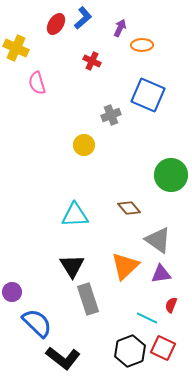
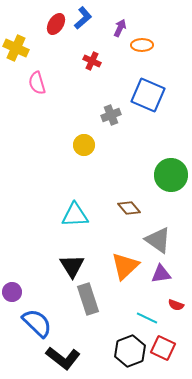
red semicircle: moved 5 px right; rotated 91 degrees counterclockwise
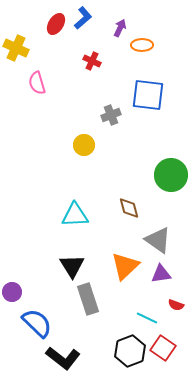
blue square: rotated 16 degrees counterclockwise
brown diamond: rotated 25 degrees clockwise
red square: rotated 10 degrees clockwise
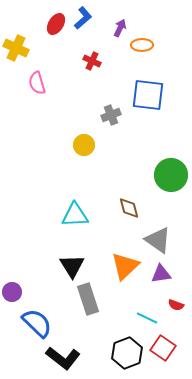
black hexagon: moved 3 px left, 2 px down
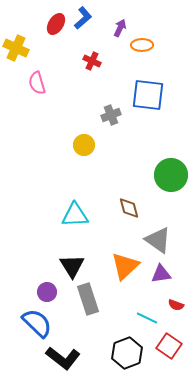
purple circle: moved 35 px right
red square: moved 6 px right, 2 px up
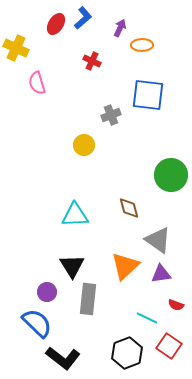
gray rectangle: rotated 24 degrees clockwise
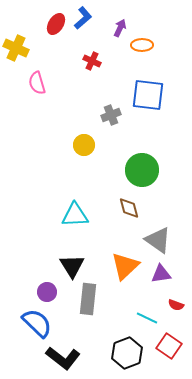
green circle: moved 29 px left, 5 px up
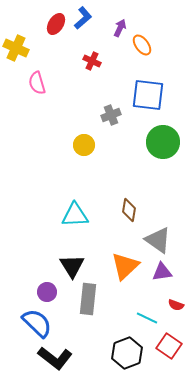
orange ellipse: rotated 55 degrees clockwise
green circle: moved 21 px right, 28 px up
brown diamond: moved 2 px down; rotated 25 degrees clockwise
purple triangle: moved 1 px right, 2 px up
black L-shape: moved 8 px left
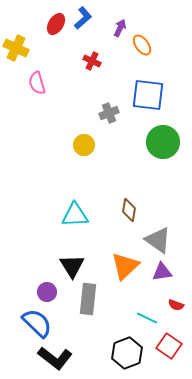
gray cross: moved 2 px left, 2 px up
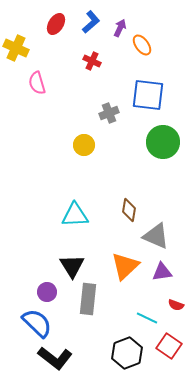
blue L-shape: moved 8 px right, 4 px down
gray triangle: moved 2 px left, 4 px up; rotated 12 degrees counterclockwise
